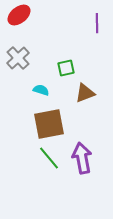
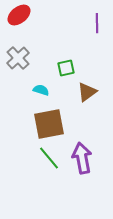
brown triangle: moved 2 px right, 1 px up; rotated 15 degrees counterclockwise
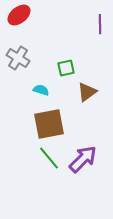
purple line: moved 3 px right, 1 px down
gray cross: rotated 15 degrees counterclockwise
purple arrow: moved 1 px right, 1 px down; rotated 56 degrees clockwise
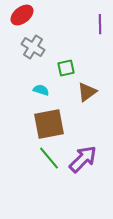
red ellipse: moved 3 px right
gray cross: moved 15 px right, 11 px up
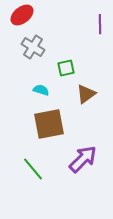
brown triangle: moved 1 px left, 2 px down
green line: moved 16 px left, 11 px down
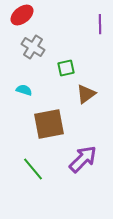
cyan semicircle: moved 17 px left
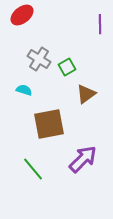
gray cross: moved 6 px right, 12 px down
green square: moved 1 px right, 1 px up; rotated 18 degrees counterclockwise
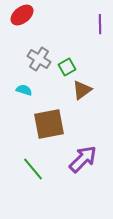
brown triangle: moved 4 px left, 4 px up
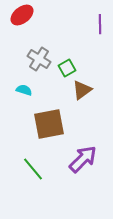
green square: moved 1 px down
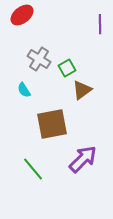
cyan semicircle: rotated 140 degrees counterclockwise
brown square: moved 3 px right
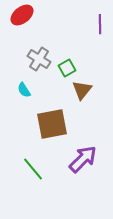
brown triangle: rotated 15 degrees counterclockwise
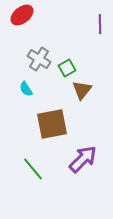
cyan semicircle: moved 2 px right, 1 px up
